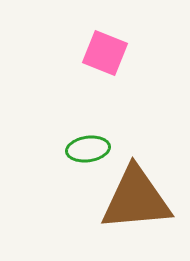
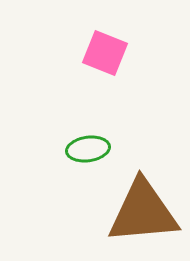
brown triangle: moved 7 px right, 13 px down
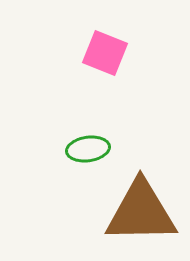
brown triangle: moved 2 px left; rotated 4 degrees clockwise
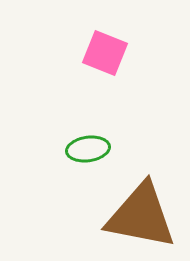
brown triangle: moved 4 px down; rotated 12 degrees clockwise
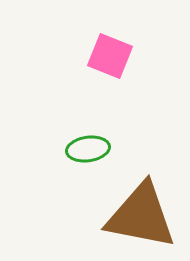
pink square: moved 5 px right, 3 px down
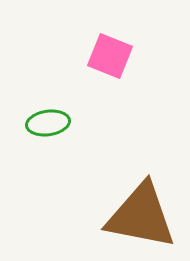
green ellipse: moved 40 px left, 26 px up
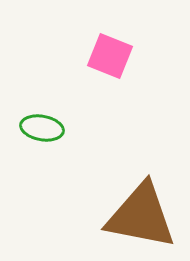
green ellipse: moved 6 px left, 5 px down; rotated 18 degrees clockwise
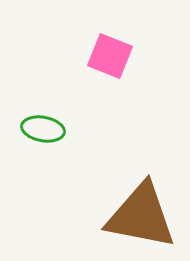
green ellipse: moved 1 px right, 1 px down
